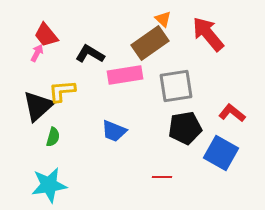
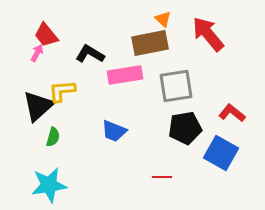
brown rectangle: rotated 24 degrees clockwise
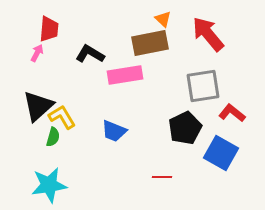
red trapezoid: moved 3 px right, 6 px up; rotated 136 degrees counterclockwise
gray square: moved 27 px right
yellow L-shape: moved 26 px down; rotated 64 degrees clockwise
black pentagon: rotated 16 degrees counterclockwise
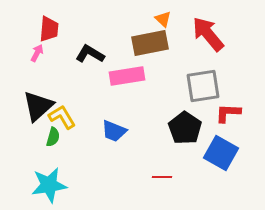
pink rectangle: moved 2 px right, 1 px down
red L-shape: moved 4 px left; rotated 36 degrees counterclockwise
black pentagon: rotated 12 degrees counterclockwise
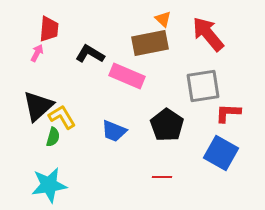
pink rectangle: rotated 32 degrees clockwise
black pentagon: moved 18 px left, 3 px up
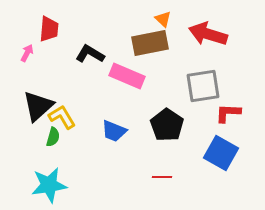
red arrow: rotated 33 degrees counterclockwise
pink arrow: moved 10 px left
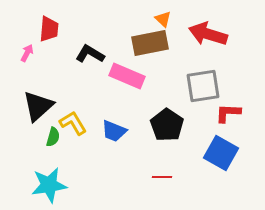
yellow L-shape: moved 11 px right, 6 px down
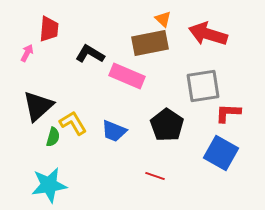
red line: moved 7 px left, 1 px up; rotated 18 degrees clockwise
